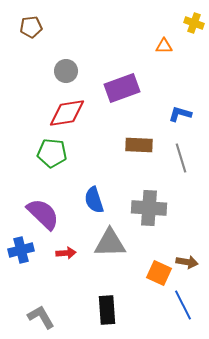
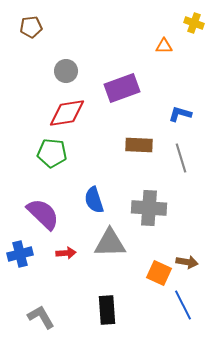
blue cross: moved 1 px left, 4 px down
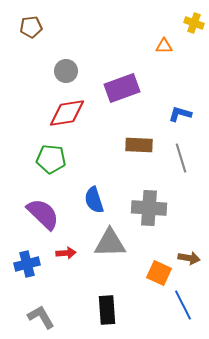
green pentagon: moved 1 px left, 6 px down
blue cross: moved 7 px right, 10 px down
brown arrow: moved 2 px right, 4 px up
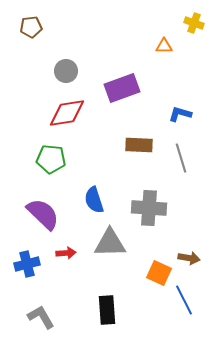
blue line: moved 1 px right, 5 px up
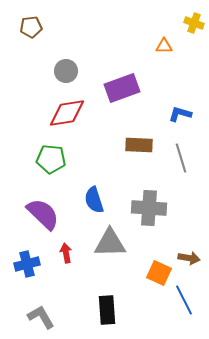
red arrow: rotated 96 degrees counterclockwise
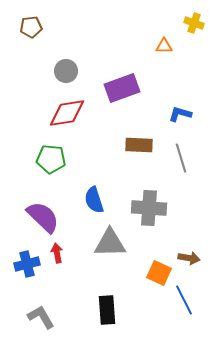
purple semicircle: moved 3 px down
red arrow: moved 9 px left
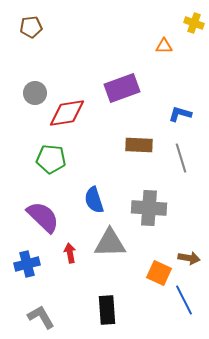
gray circle: moved 31 px left, 22 px down
red arrow: moved 13 px right
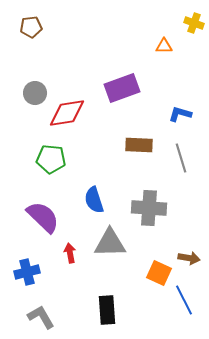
blue cross: moved 8 px down
